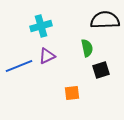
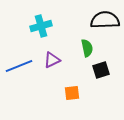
purple triangle: moved 5 px right, 4 px down
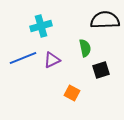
green semicircle: moved 2 px left
blue line: moved 4 px right, 8 px up
orange square: rotated 35 degrees clockwise
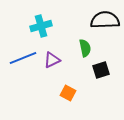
orange square: moved 4 px left
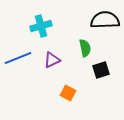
blue line: moved 5 px left
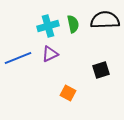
cyan cross: moved 7 px right
green semicircle: moved 12 px left, 24 px up
purple triangle: moved 2 px left, 6 px up
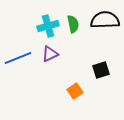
orange square: moved 7 px right, 2 px up; rotated 28 degrees clockwise
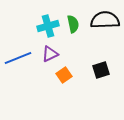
orange square: moved 11 px left, 16 px up
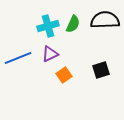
green semicircle: rotated 36 degrees clockwise
